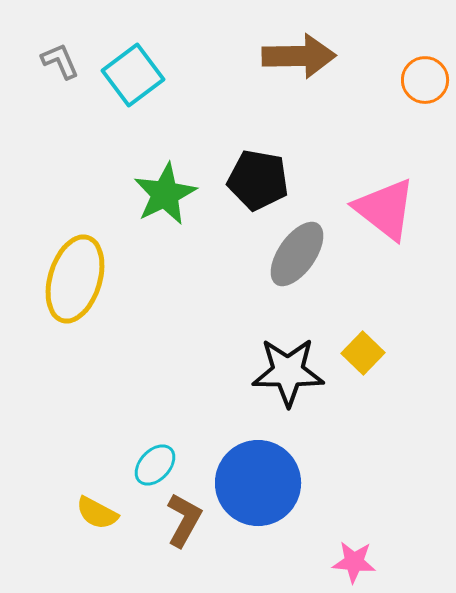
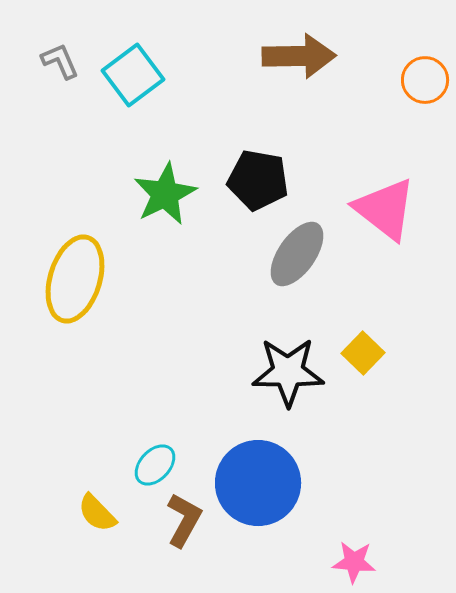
yellow semicircle: rotated 18 degrees clockwise
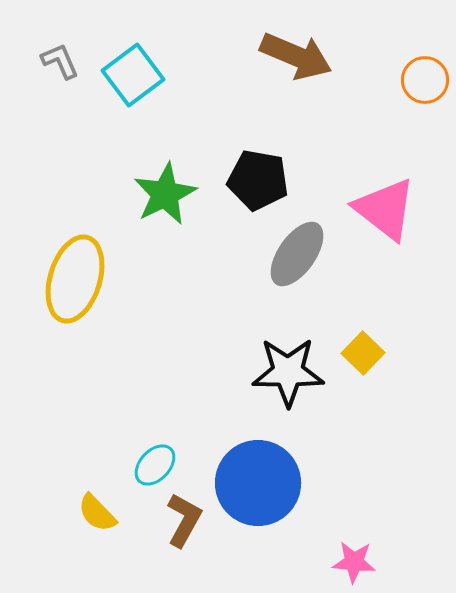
brown arrow: moved 3 px left; rotated 24 degrees clockwise
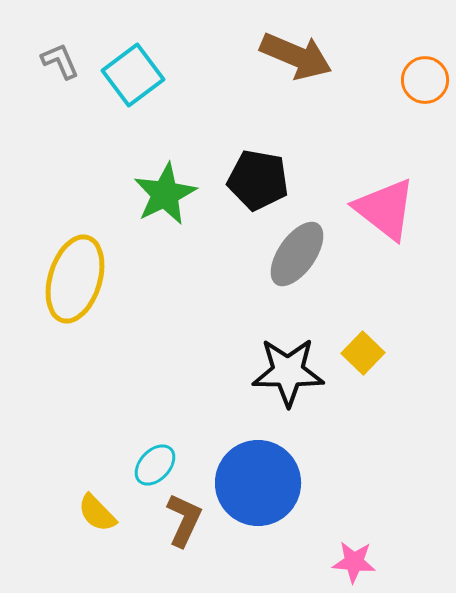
brown L-shape: rotated 4 degrees counterclockwise
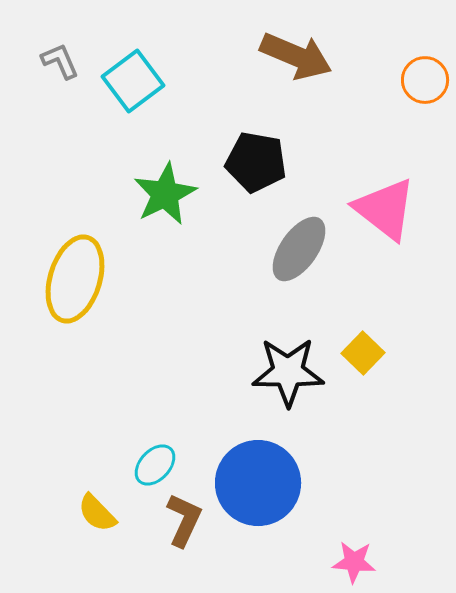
cyan square: moved 6 px down
black pentagon: moved 2 px left, 18 px up
gray ellipse: moved 2 px right, 5 px up
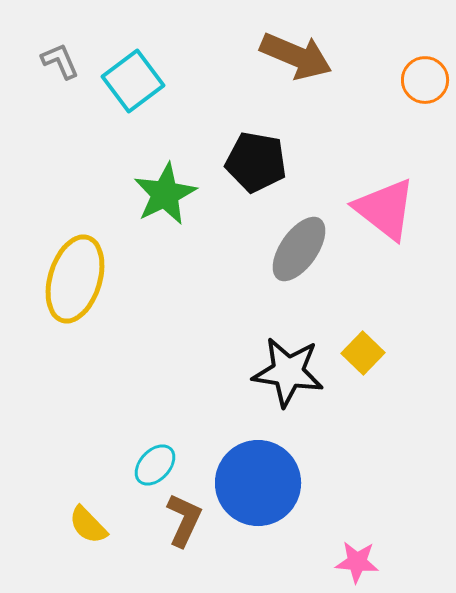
black star: rotated 8 degrees clockwise
yellow semicircle: moved 9 px left, 12 px down
pink star: moved 3 px right
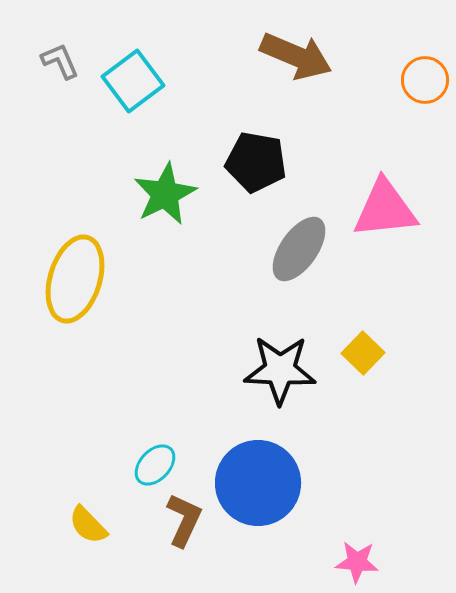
pink triangle: rotated 44 degrees counterclockwise
black star: moved 8 px left, 2 px up; rotated 6 degrees counterclockwise
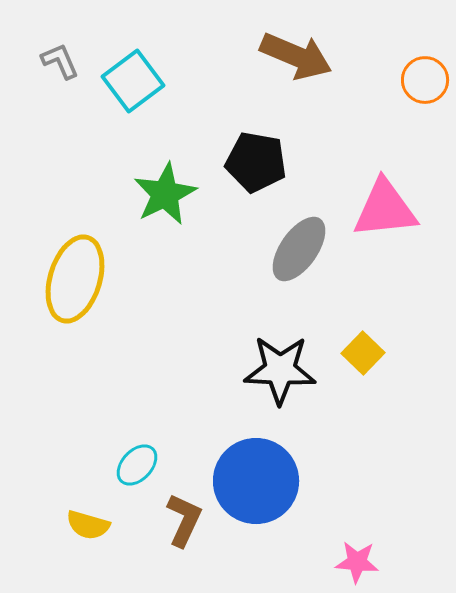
cyan ellipse: moved 18 px left
blue circle: moved 2 px left, 2 px up
yellow semicircle: rotated 30 degrees counterclockwise
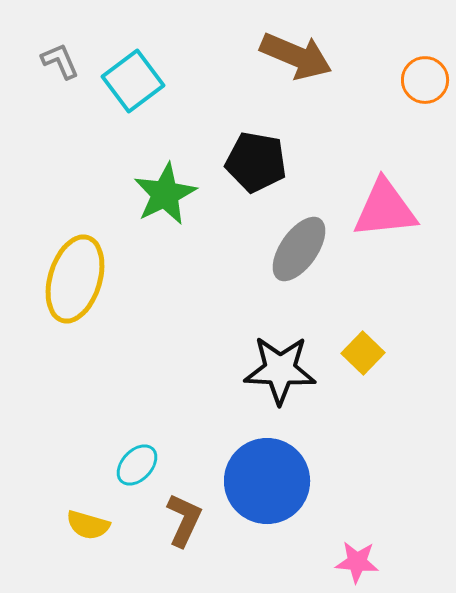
blue circle: moved 11 px right
